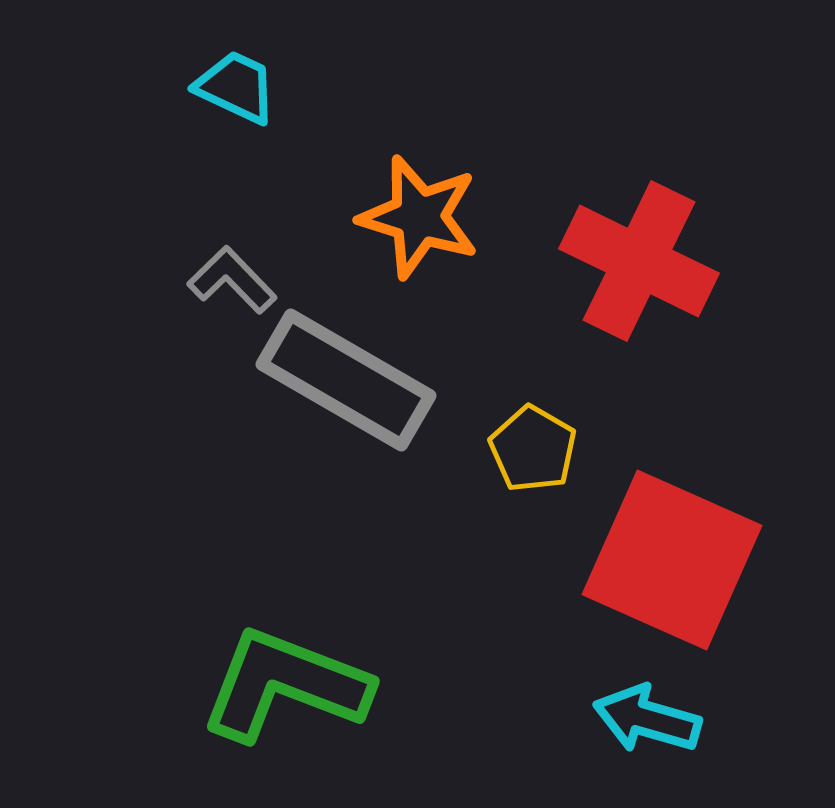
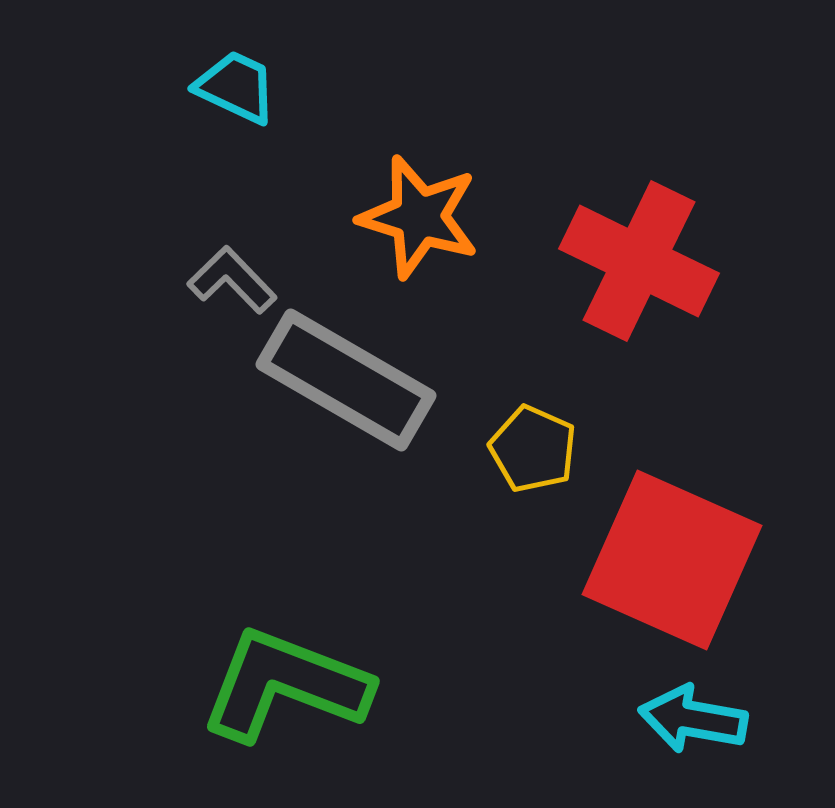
yellow pentagon: rotated 6 degrees counterclockwise
cyan arrow: moved 46 px right; rotated 6 degrees counterclockwise
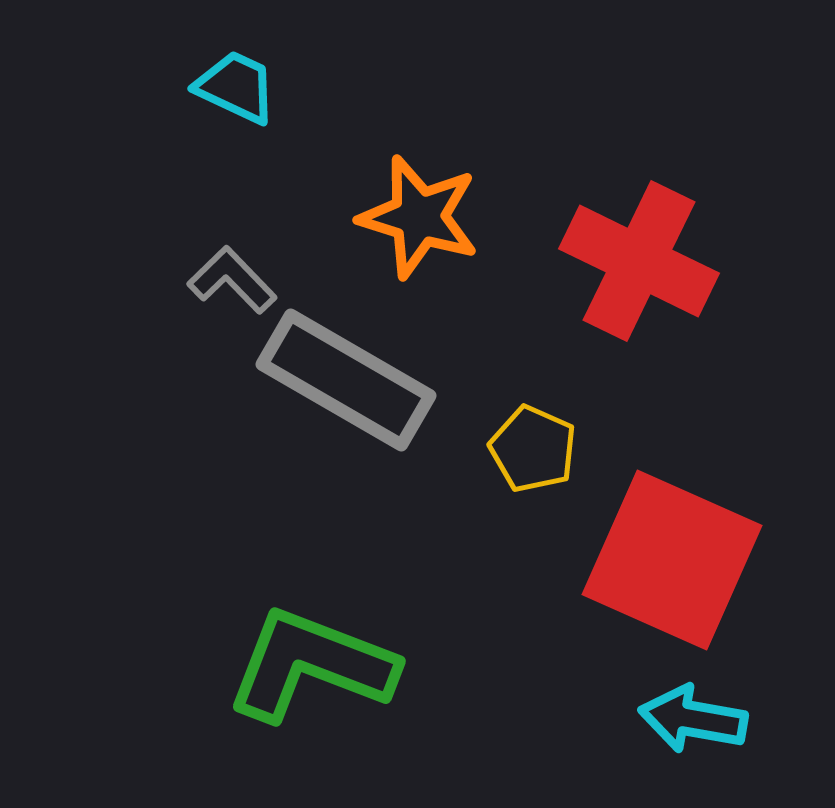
green L-shape: moved 26 px right, 20 px up
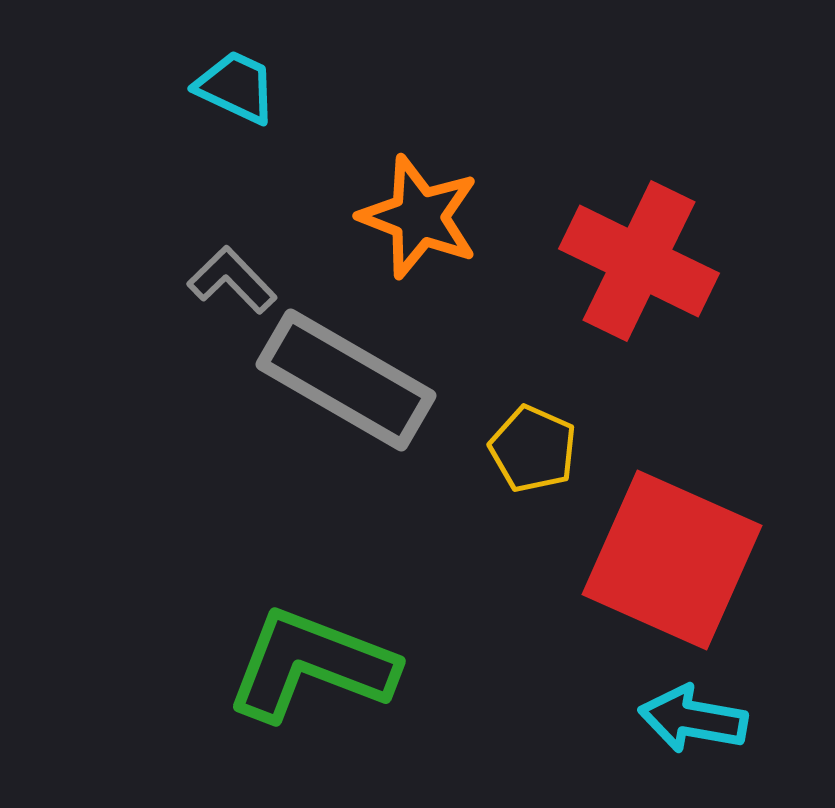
orange star: rotated 4 degrees clockwise
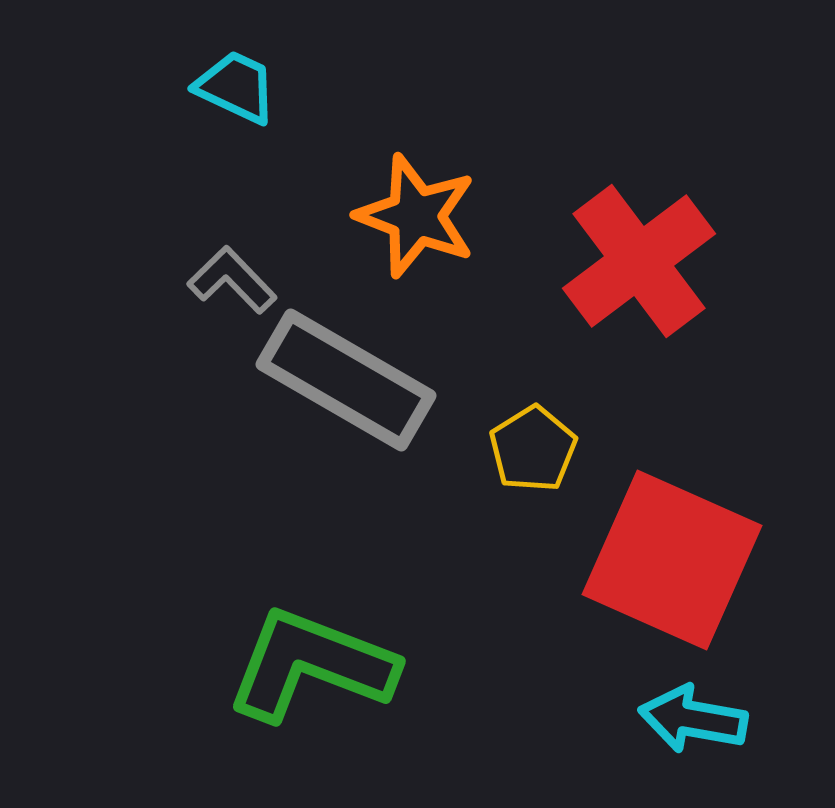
orange star: moved 3 px left, 1 px up
red cross: rotated 27 degrees clockwise
yellow pentagon: rotated 16 degrees clockwise
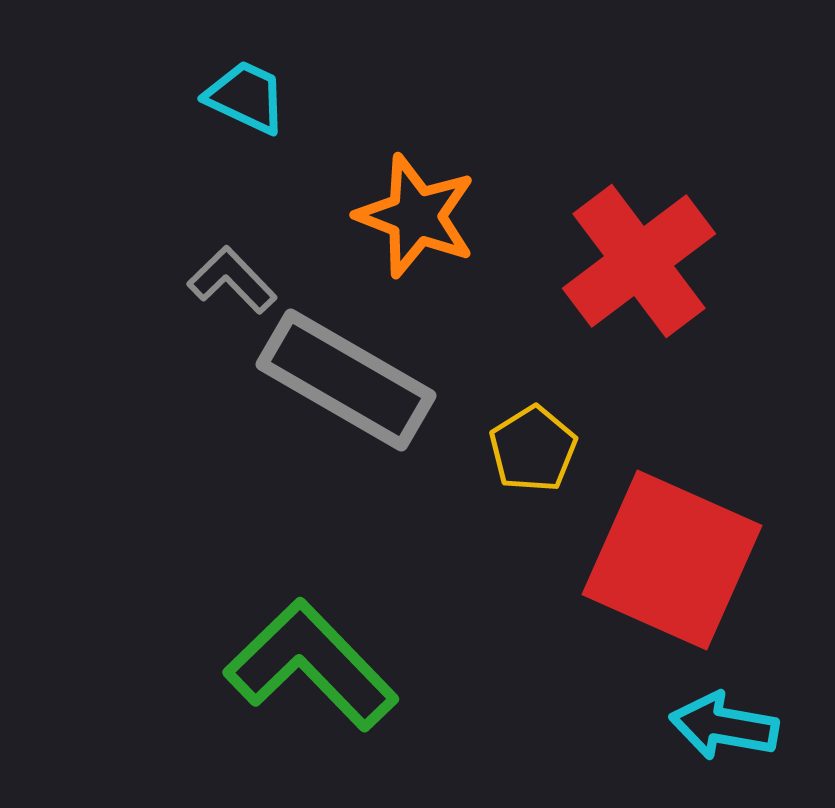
cyan trapezoid: moved 10 px right, 10 px down
green L-shape: rotated 25 degrees clockwise
cyan arrow: moved 31 px right, 7 px down
